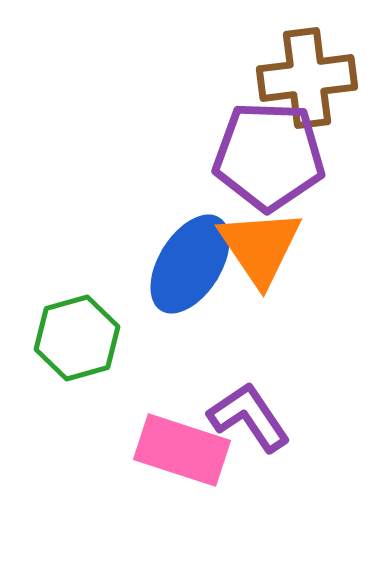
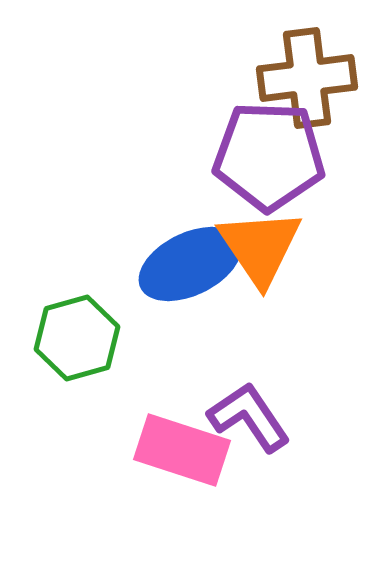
blue ellipse: rotated 32 degrees clockwise
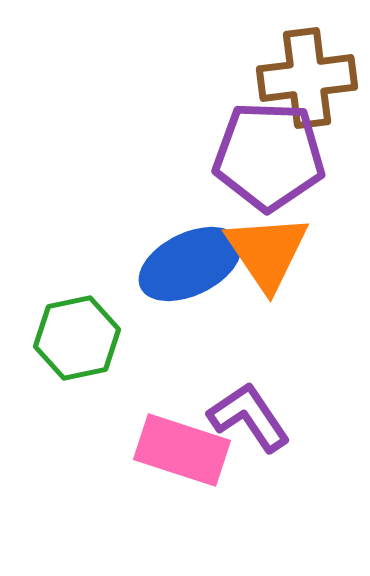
orange triangle: moved 7 px right, 5 px down
green hexagon: rotated 4 degrees clockwise
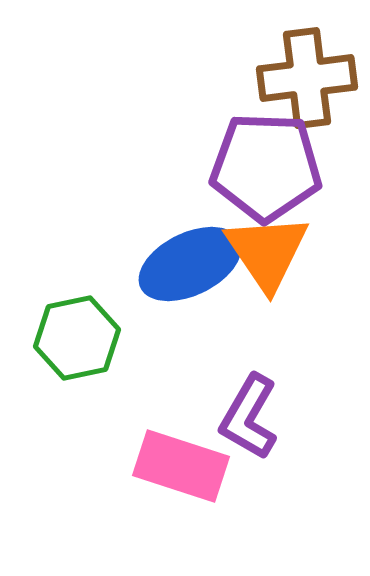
purple pentagon: moved 3 px left, 11 px down
purple L-shape: rotated 116 degrees counterclockwise
pink rectangle: moved 1 px left, 16 px down
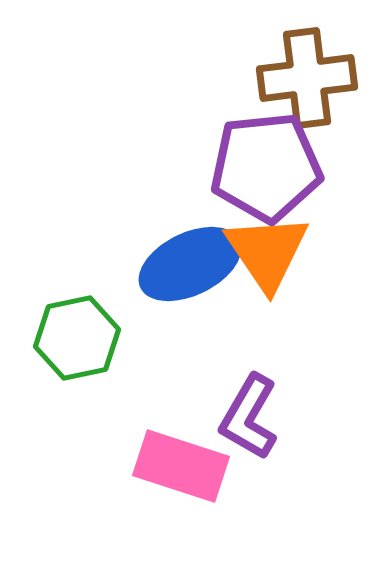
purple pentagon: rotated 8 degrees counterclockwise
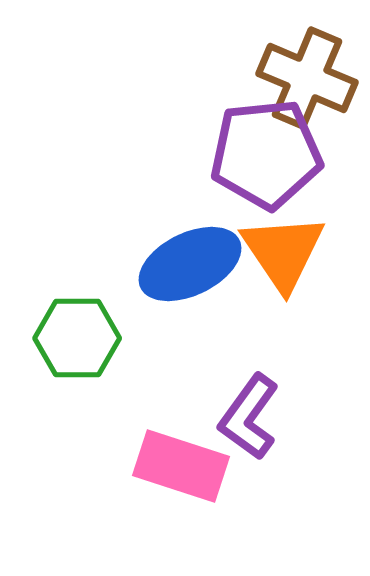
brown cross: rotated 30 degrees clockwise
purple pentagon: moved 13 px up
orange triangle: moved 16 px right
green hexagon: rotated 12 degrees clockwise
purple L-shape: rotated 6 degrees clockwise
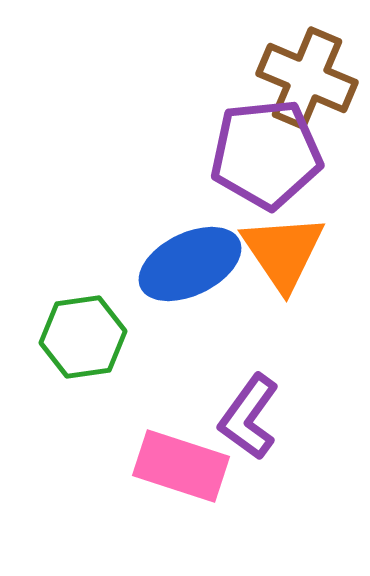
green hexagon: moved 6 px right, 1 px up; rotated 8 degrees counterclockwise
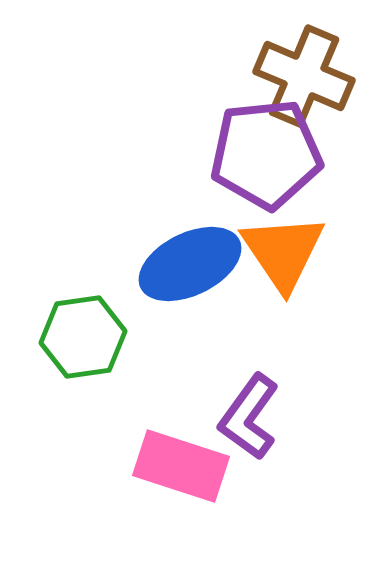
brown cross: moved 3 px left, 2 px up
